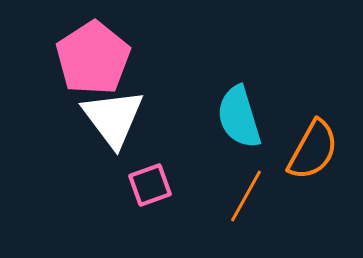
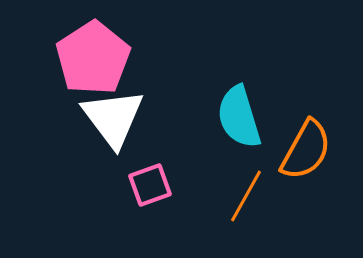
orange semicircle: moved 7 px left
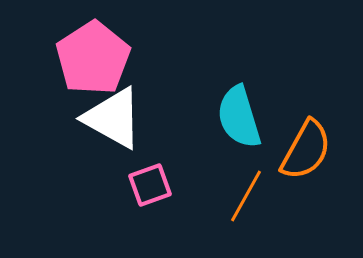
white triangle: rotated 24 degrees counterclockwise
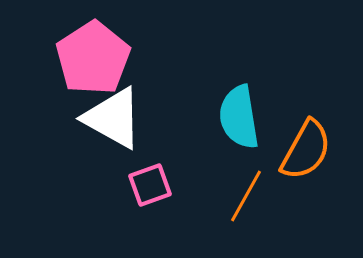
cyan semicircle: rotated 8 degrees clockwise
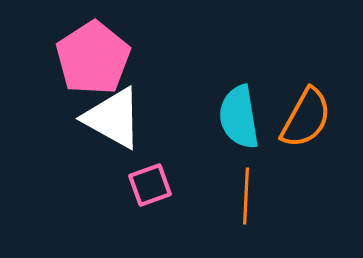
orange semicircle: moved 32 px up
orange line: rotated 26 degrees counterclockwise
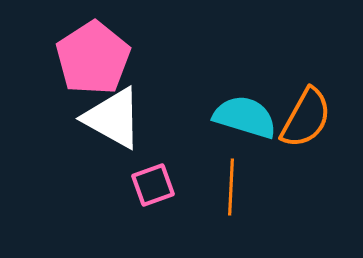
cyan semicircle: moved 6 px right; rotated 116 degrees clockwise
pink square: moved 3 px right
orange line: moved 15 px left, 9 px up
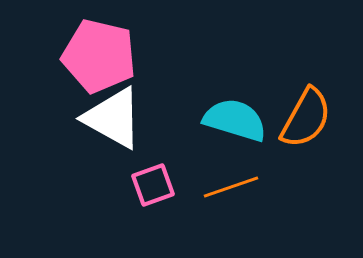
pink pentagon: moved 6 px right, 2 px up; rotated 26 degrees counterclockwise
cyan semicircle: moved 10 px left, 3 px down
orange line: rotated 68 degrees clockwise
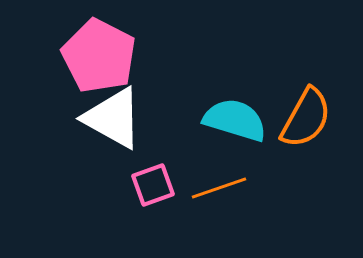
pink pentagon: rotated 14 degrees clockwise
orange line: moved 12 px left, 1 px down
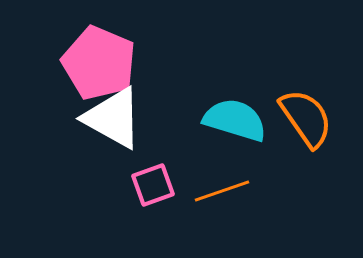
pink pentagon: moved 7 px down; rotated 4 degrees counterclockwise
orange semicircle: rotated 64 degrees counterclockwise
orange line: moved 3 px right, 3 px down
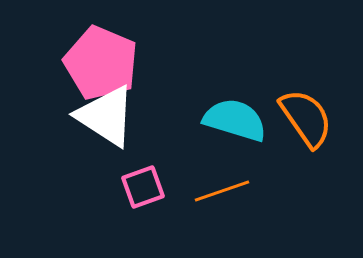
pink pentagon: moved 2 px right
white triangle: moved 7 px left, 2 px up; rotated 4 degrees clockwise
pink square: moved 10 px left, 2 px down
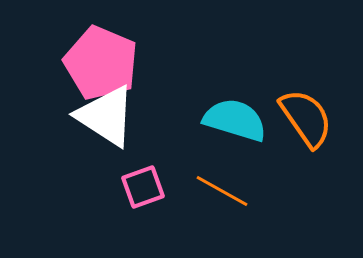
orange line: rotated 48 degrees clockwise
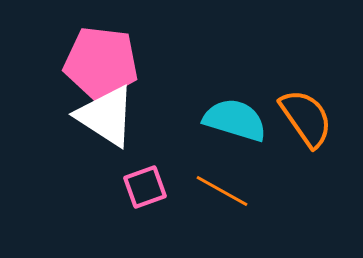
pink pentagon: rotated 16 degrees counterclockwise
pink square: moved 2 px right
